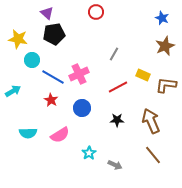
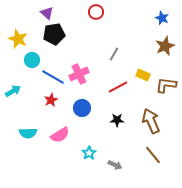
yellow star: rotated 12 degrees clockwise
red star: rotated 16 degrees clockwise
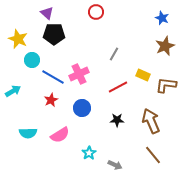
black pentagon: rotated 10 degrees clockwise
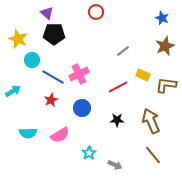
gray line: moved 9 px right, 3 px up; rotated 24 degrees clockwise
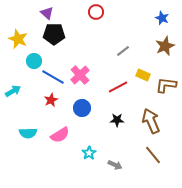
cyan circle: moved 2 px right, 1 px down
pink cross: moved 1 px right, 1 px down; rotated 18 degrees counterclockwise
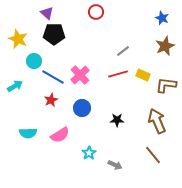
red line: moved 13 px up; rotated 12 degrees clockwise
cyan arrow: moved 2 px right, 5 px up
brown arrow: moved 6 px right
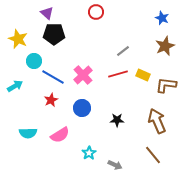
pink cross: moved 3 px right
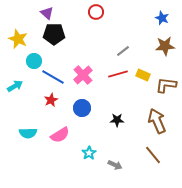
brown star: rotated 18 degrees clockwise
